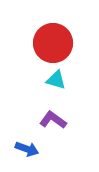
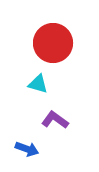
cyan triangle: moved 18 px left, 4 px down
purple L-shape: moved 2 px right
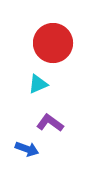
cyan triangle: rotated 40 degrees counterclockwise
purple L-shape: moved 5 px left, 3 px down
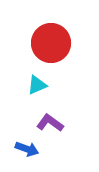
red circle: moved 2 px left
cyan triangle: moved 1 px left, 1 px down
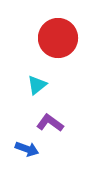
red circle: moved 7 px right, 5 px up
cyan triangle: rotated 15 degrees counterclockwise
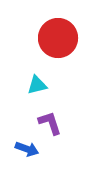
cyan triangle: rotated 25 degrees clockwise
purple L-shape: rotated 36 degrees clockwise
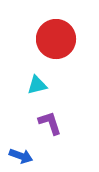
red circle: moved 2 px left, 1 px down
blue arrow: moved 6 px left, 7 px down
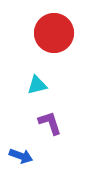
red circle: moved 2 px left, 6 px up
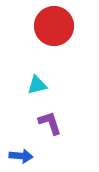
red circle: moved 7 px up
blue arrow: rotated 15 degrees counterclockwise
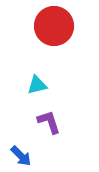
purple L-shape: moved 1 px left, 1 px up
blue arrow: rotated 40 degrees clockwise
